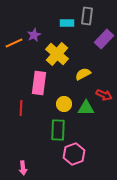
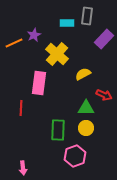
yellow circle: moved 22 px right, 24 px down
pink hexagon: moved 1 px right, 2 px down
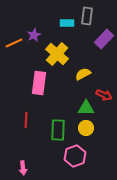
red line: moved 5 px right, 12 px down
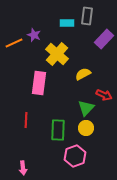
purple star: rotated 24 degrees counterclockwise
green triangle: rotated 48 degrees counterclockwise
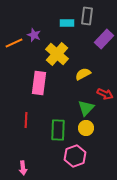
red arrow: moved 1 px right, 1 px up
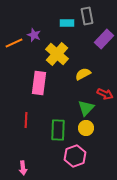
gray rectangle: rotated 18 degrees counterclockwise
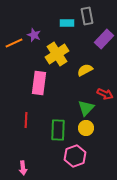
yellow cross: rotated 15 degrees clockwise
yellow semicircle: moved 2 px right, 4 px up
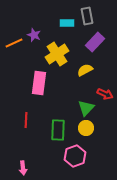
purple rectangle: moved 9 px left, 3 px down
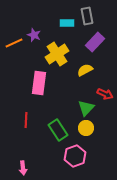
green rectangle: rotated 35 degrees counterclockwise
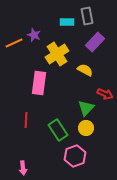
cyan rectangle: moved 1 px up
yellow semicircle: rotated 56 degrees clockwise
